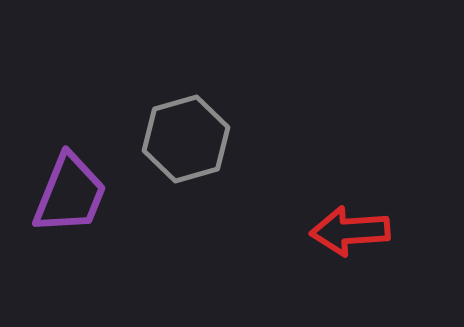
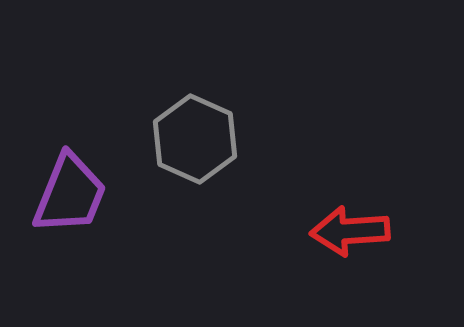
gray hexagon: moved 9 px right; rotated 20 degrees counterclockwise
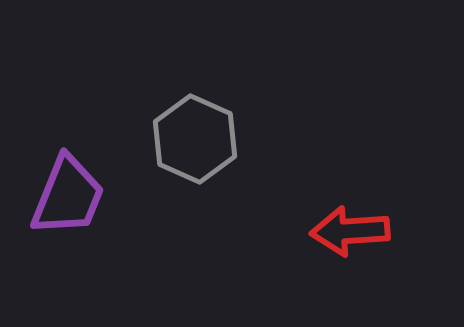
purple trapezoid: moved 2 px left, 2 px down
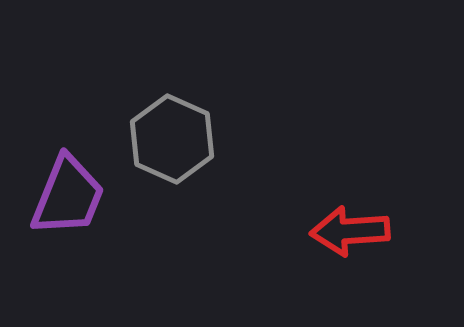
gray hexagon: moved 23 px left
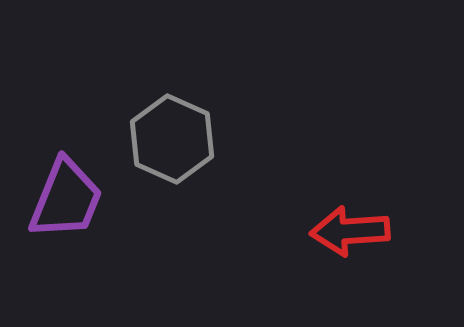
purple trapezoid: moved 2 px left, 3 px down
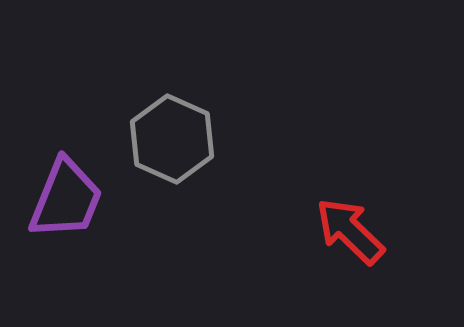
red arrow: rotated 48 degrees clockwise
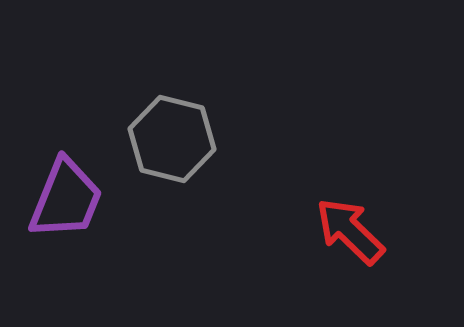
gray hexagon: rotated 10 degrees counterclockwise
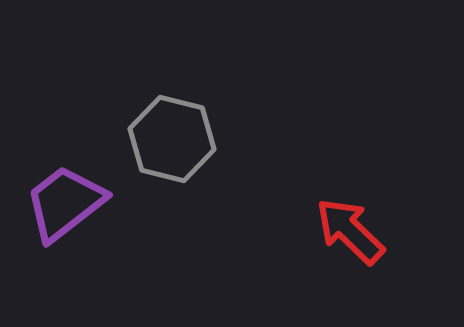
purple trapezoid: moved 1 px left, 4 px down; rotated 150 degrees counterclockwise
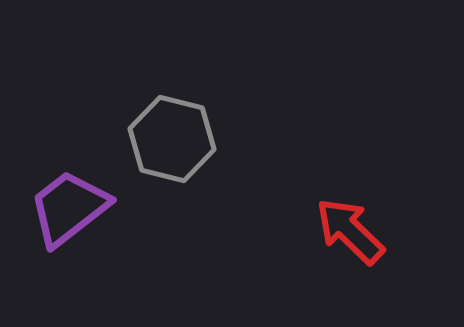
purple trapezoid: moved 4 px right, 5 px down
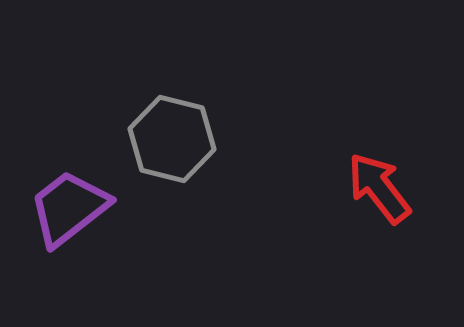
red arrow: moved 29 px right, 43 px up; rotated 8 degrees clockwise
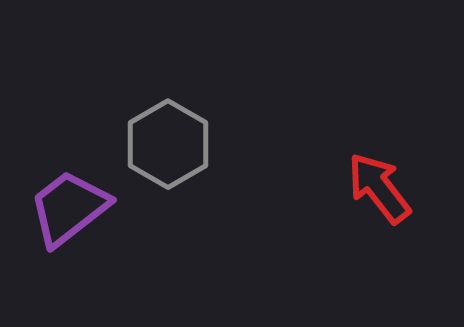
gray hexagon: moved 4 px left, 5 px down; rotated 16 degrees clockwise
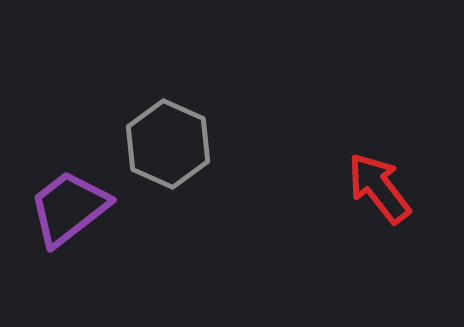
gray hexagon: rotated 6 degrees counterclockwise
